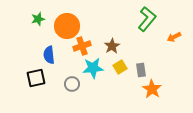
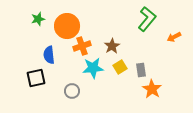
gray circle: moved 7 px down
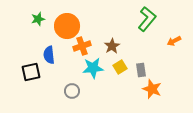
orange arrow: moved 4 px down
black square: moved 5 px left, 6 px up
orange star: rotated 12 degrees counterclockwise
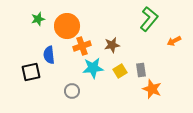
green L-shape: moved 2 px right
brown star: moved 1 px up; rotated 21 degrees clockwise
yellow square: moved 4 px down
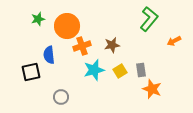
cyan star: moved 1 px right, 2 px down; rotated 10 degrees counterclockwise
gray circle: moved 11 px left, 6 px down
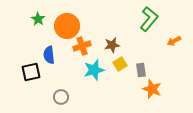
green star: rotated 24 degrees counterclockwise
yellow square: moved 7 px up
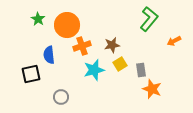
orange circle: moved 1 px up
black square: moved 2 px down
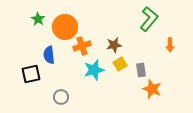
orange circle: moved 2 px left, 2 px down
orange arrow: moved 4 px left, 4 px down; rotated 64 degrees counterclockwise
brown star: moved 2 px right
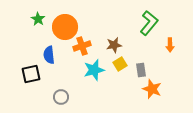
green L-shape: moved 4 px down
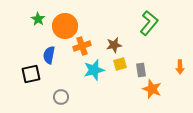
orange circle: moved 1 px up
orange arrow: moved 10 px right, 22 px down
blue semicircle: rotated 18 degrees clockwise
yellow square: rotated 16 degrees clockwise
